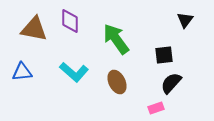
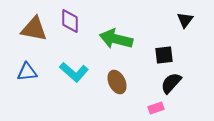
green arrow: rotated 40 degrees counterclockwise
blue triangle: moved 5 px right
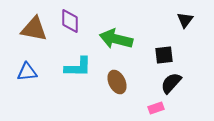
cyan L-shape: moved 4 px right, 5 px up; rotated 40 degrees counterclockwise
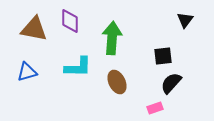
green arrow: moved 4 px left, 1 px up; rotated 80 degrees clockwise
black square: moved 1 px left, 1 px down
blue triangle: rotated 10 degrees counterclockwise
pink rectangle: moved 1 px left
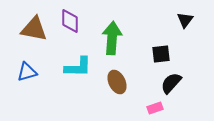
black square: moved 2 px left, 2 px up
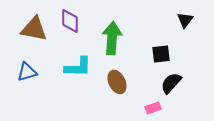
pink rectangle: moved 2 px left
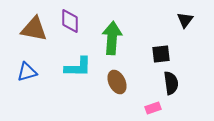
black semicircle: rotated 130 degrees clockwise
